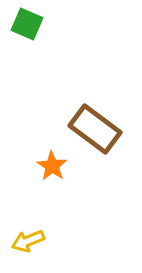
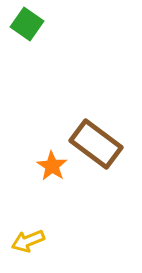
green square: rotated 12 degrees clockwise
brown rectangle: moved 1 px right, 15 px down
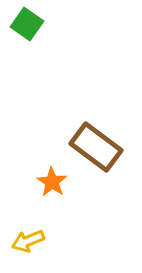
brown rectangle: moved 3 px down
orange star: moved 16 px down
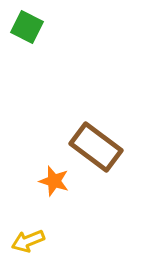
green square: moved 3 px down; rotated 8 degrees counterclockwise
orange star: moved 2 px right, 1 px up; rotated 16 degrees counterclockwise
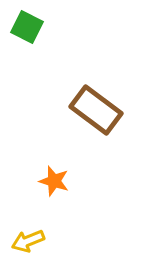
brown rectangle: moved 37 px up
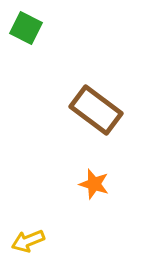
green square: moved 1 px left, 1 px down
orange star: moved 40 px right, 3 px down
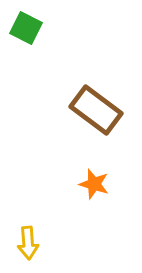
yellow arrow: moved 2 px down; rotated 72 degrees counterclockwise
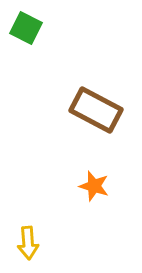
brown rectangle: rotated 9 degrees counterclockwise
orange star: moved 2 px down
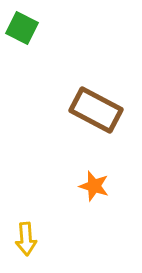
green square: moved 4 px left
yellow arrow: moved 2 px left, 4 px up
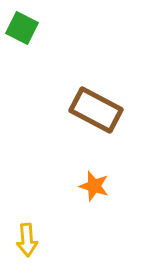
yellow arrow: moved 1 px right, 1 px down
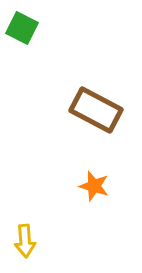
yellow arrow: moved 2 px left, 1 px down
